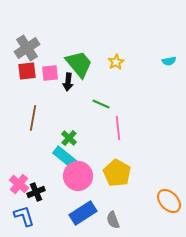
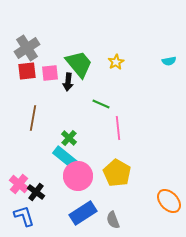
black cross: rotated 30 degrees counterclockwise
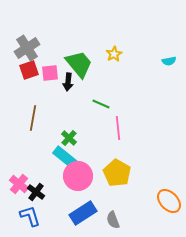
yellow star: moved 2 px left, 8 px up
red square: moved 2 px right, 1 px up; rotated 12 degrees counterclockwise
blue L-shape: moved 6 px right
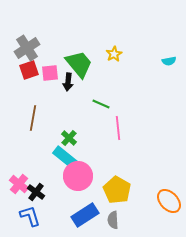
yellow pentagon: moved 17 px down
blue rectangle: moved 2 px right, 2 px down
gray semicircle: rotated 18 degrees clockwise
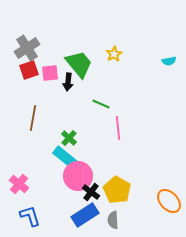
black cross: moved 55 px right
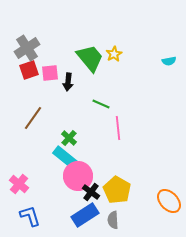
green trapezoid: moved 11 px right, 6 px up
brown line: rotated 25 degrees clockwise
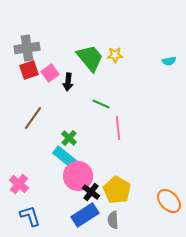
gray cross: rotated 25 degrees clockwise
yellow star: moved 1 px right, 1 px down; rotated 28 degrees clockwise
pink square: rotated 30 degrees counterclockwise
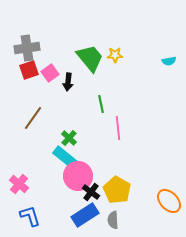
green line: rotated 54 degrees clockwise
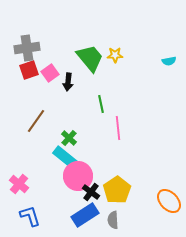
brown line: moved 3 px right, 3 px down
yellow pentagon: rotated 8 degrees clockwise
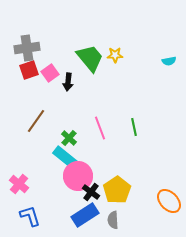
green line: moved 33 px right, 23 px down
pink line: moved 18 px left; rotated 15 degrees counterclockwise
